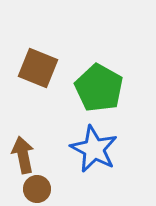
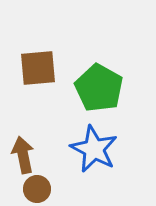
brown square: rotated 27 degrees counterclockwise
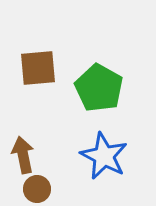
blue star: moved 10 px right, 7 px down
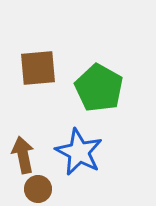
blue star: moved 25 px left, 4 px up
brown circle: moved 1 px right
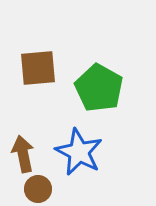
brown arrow: moved 1 px up
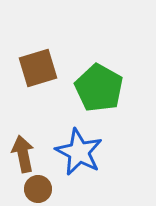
brown square: rotated 12 degrees counterclockwise
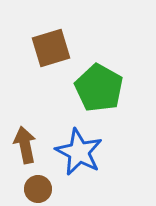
brown square: moved 13 px right, 20 px up
brown arrow: moved 2 px right, 9 px up
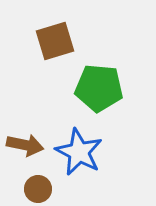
brown square: moved 4 px right, 7 px up
green pentagon: rotated 24 degrees counterclockwise
brown arrow: rotated 114 degrees clockwise
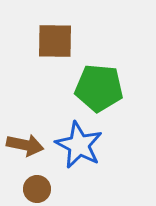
brown square: rotated 18 degrees clockwise
blue star: moved 7 px up
brown circle: moved 1 px left
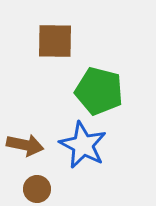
green pentagon: moved 3 px down; rotated 9 degrees clockwise
blue star: moved 4 px right
